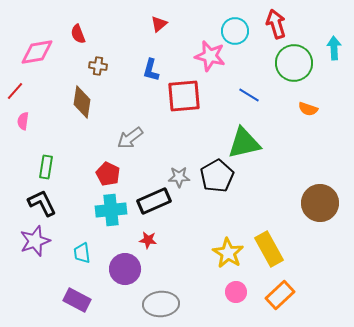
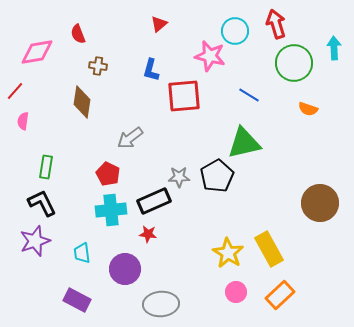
red star: moved 6 px up
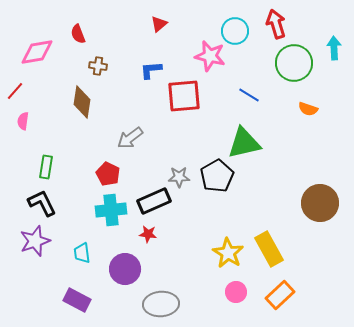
blue L-shape: rotated 70 degrees clockwise
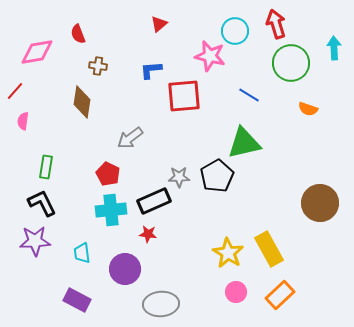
green circle: moved 3 px left
purple star: rotated 16 degrees clockwise
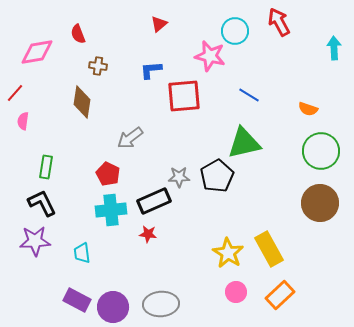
red arrow: moved 3 px right, 2 px up; rotated 12 degrees counterclockwise
green circle: moved 30 px right, 88 px down
red line: moved 2 px down
purple circle: moved 12 px left, 38 px down
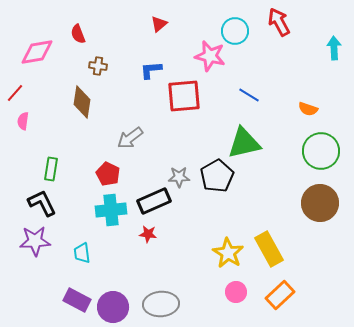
green rectangle: moved 5 px right, 2 px down
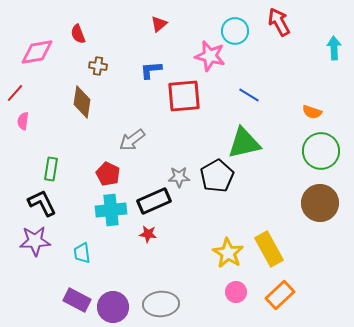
orange semicircle: moved 4 px right, 3 px down
gray arrow: moved 2 px right, 2 px down
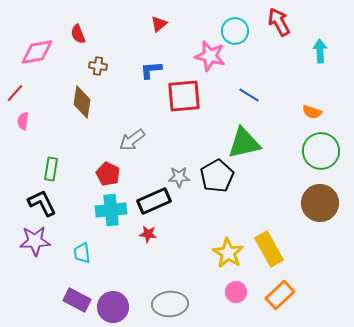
cyan arrow: moved 14 px left, 3 px down
gray ellipse: moved 9 px right
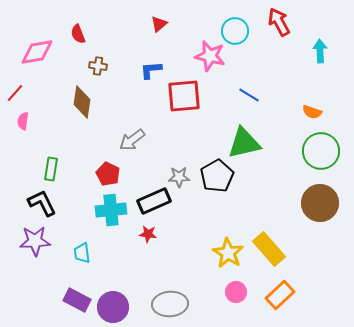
yellow rectangle: rotated 12 degrees counterclockwise
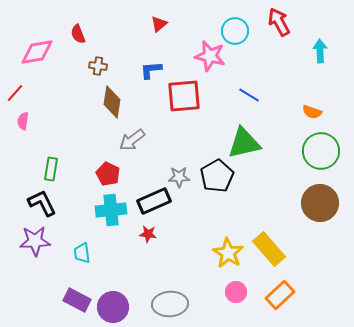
brown diamond: moved 30 px right
